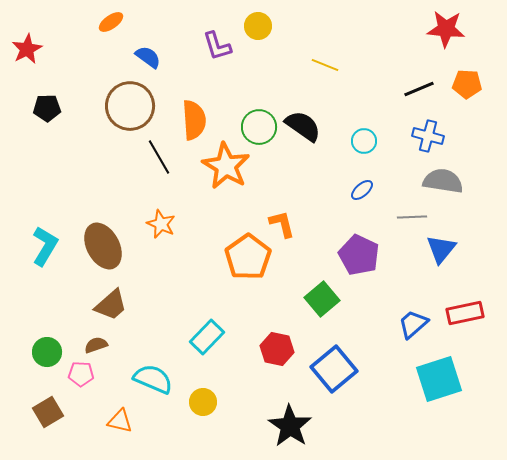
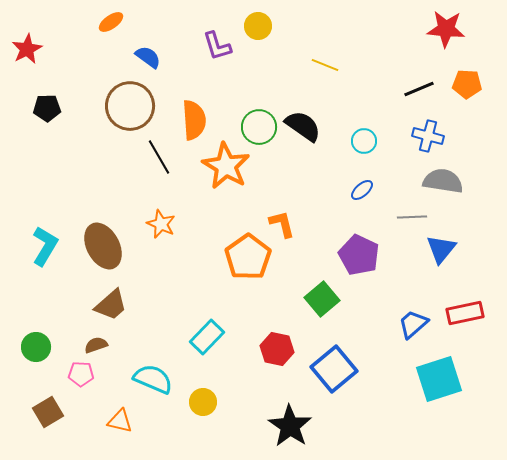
green circle at (47, 352): moved 11 px left, 5 px up
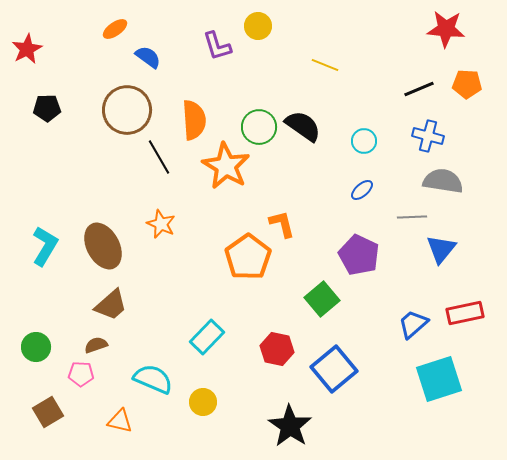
orange ellipse at (111, 22): moved 4 px right, 7 px down
brown circle at (130, 106): moved 3 px left, 4 px down
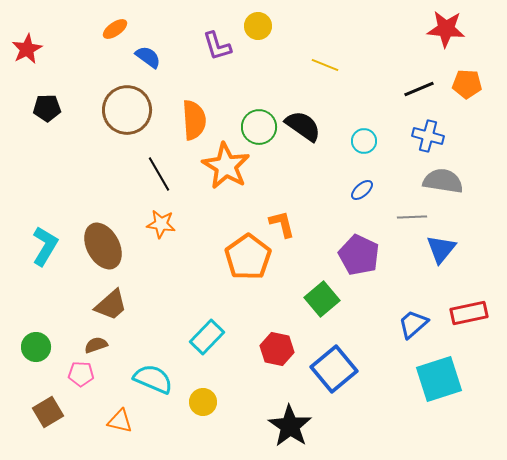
black line at (159, 157): moved 17 px down
orange star at (161, 224): rotated 16 degrees counterclockwise
red rectangle at (465, 313): moved 4 px right
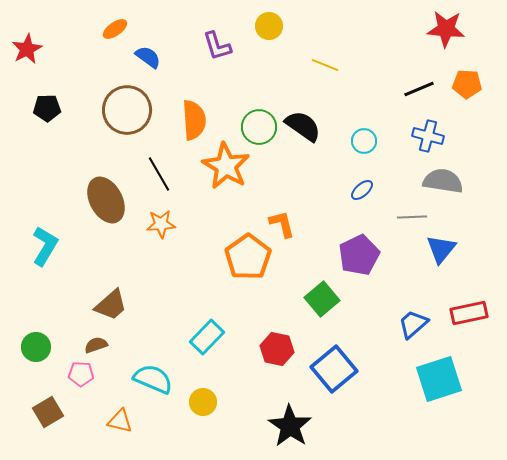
yellow circle at (258, 26): moved 11 px right
orange star at (161, 224): rotated 12 degrees counterclockwise
brown ellipse at (103, 246): moved 3 px right, 46 px up
purple pentagon at (359, 255): rotated 21 degrees clockwise
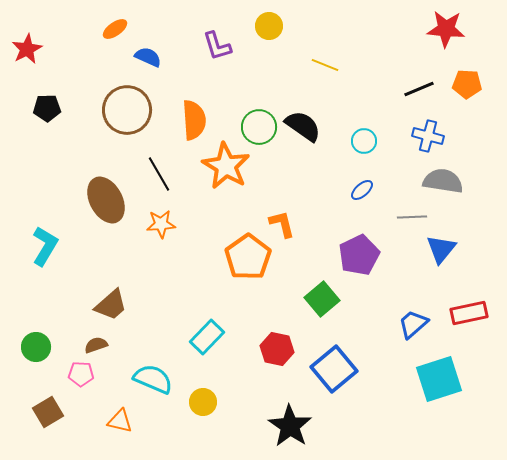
blue semicircle at (148, 57): rotated 12 degrees counterclockwise
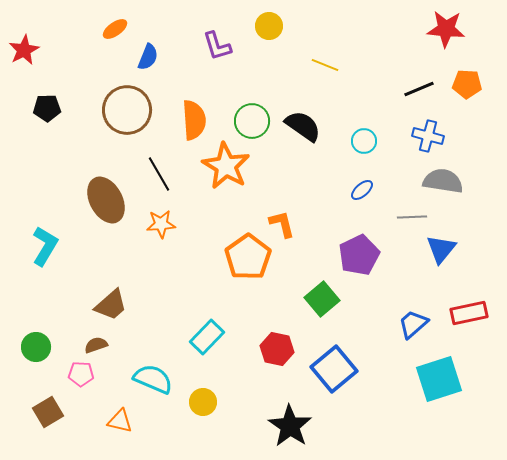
red star at (27, 49): moved 3 px left, 1 px down
blue semicircle at (148, 57): rotated 88 degrees clockwise
green circle at (259, 127): moved 7 px left, 6 px up
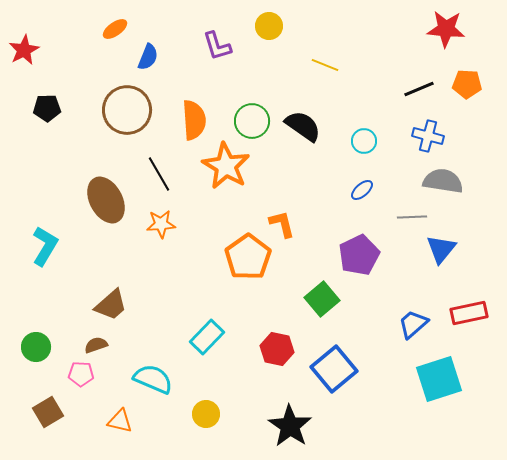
yellow circle at (203, 402): moved 3 px right, 12 px down
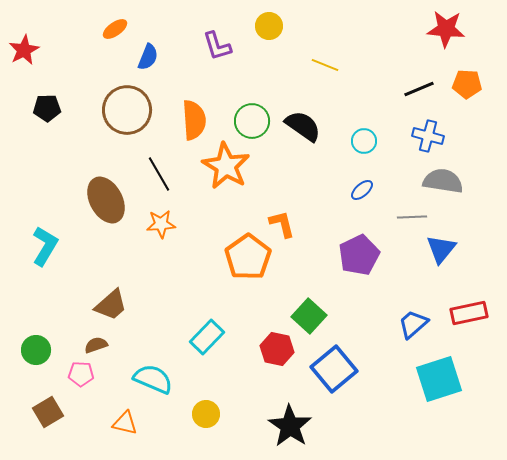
green square at (322, 299): moved 13 px left, 17 px down; rotated 8 degrees counterclockwise
green circle at (36, 347): moved 3 px down
orange triangle at (120, 421): moved 5 px right, 2 px down
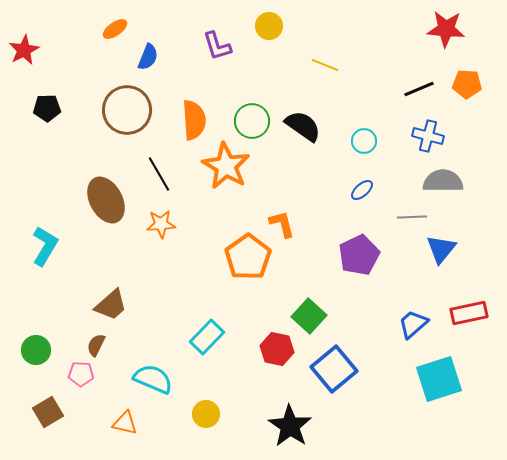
gray semicircle at (443, 181): rotated 9 degrees counterclockwise
brown semicircle at (96, 345): rotated 45 degrees counterclockwise
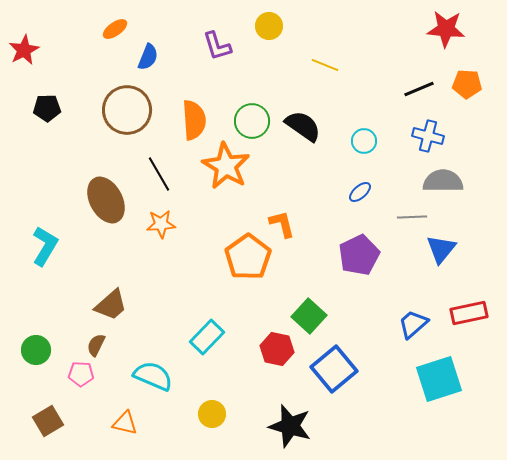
blue ellipse at (362, 190): moved 2 px left, 2 px down
cyan semicircle at (153, 379): moved 3 px up
brown square at (48, 412): moved 9 px down
yellow circle at (206, 414): moved 6 px right
black star at (290, 426): rotated 18 degrees counterclockwise
